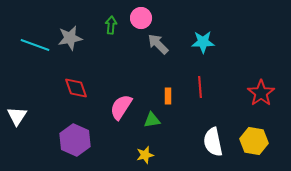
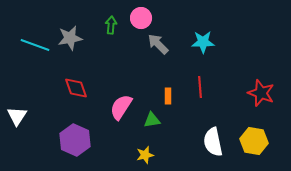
red star: rotated 16 degrees counterclockwise
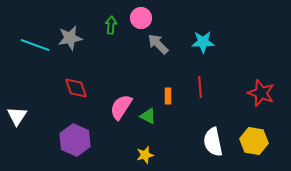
green triangle: moved 4 px left, 4 px up; rotated 36 degrees clockwise
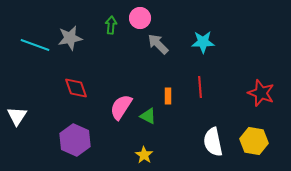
pink circle: moved 1 px left
yellow star: moved 1 px left; rotated 24 degrees counterclockwise
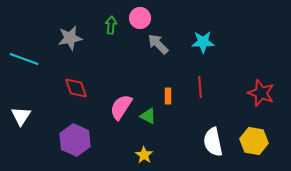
cyan line: moved 11 px left, 14 px down
white triangle: moved 4 px right
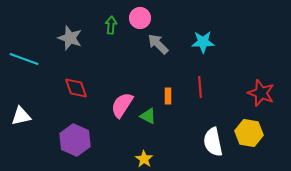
gray star: rotated 30 degrees clockwise
pink semicircle: moved 1 px right, 2 px up
white triangle: rotated 45 degrees clockwise
yellow hexagon: moved 5 px left, 8 px up
yellow star: moved 4 px down
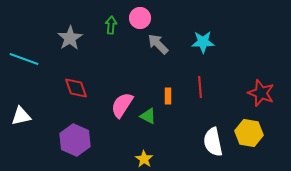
gray star: rotated 20 degrees clockwise
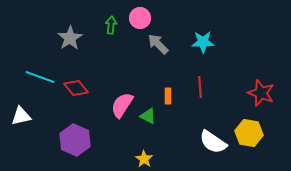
cyan line: moved 16 px right, 18 px down
red diamond: rotated 20 degrees counterclockwise
white semicircle: rotated 44 degrees counterclockwise
